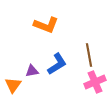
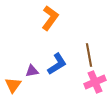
orange L-shape: moved 4 px right, 7 px up; rotated 75 degrees counterclockwise
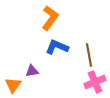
blue L-shape: moved 17 px up; rotated 125 degrees counterclockwise
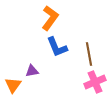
blue L-shape: rotated 135 degrees counterclockwise
brown line: moved 1 px up
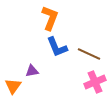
orange L-shape: rotated 15 degrees counterclockwise
brown line: rotated 55 degrees counterclockwise
orange triangle: moved 1 px down
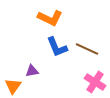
orange L-shape: rotated 95 degrees clockwise
brown line: moved 2 px left, 5 px up
pink cross: rotated 35 degrees counterclockwise
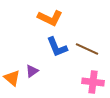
purple triangle: rotated 24 degrees counterclockwise
pink cross: moved 2 px left; rotated 25 degrees counterclockwise
orange triangle: moved 1 px left, 8 px up; rotated 24 degrees counterclockwise
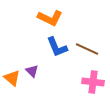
purple triangle: rotated 40 degrees counterclockwise
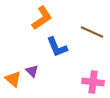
orange L-shape: moved 8 px left; rotated 60 degrees counterclockwise
brown line: moved 5 px right, 17 px up
orange triangle: moved 1 px right, 1 px down
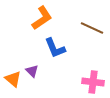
brown line: moved 4 px up
blue L-shape: moved 2 px left, 1 px down
